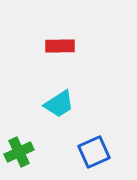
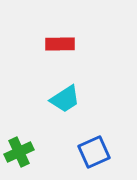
red rectangle: moved 2 px up
cyan trapezoid: moved 6 px right, 5 px up
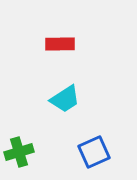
green cross: rotated 8 degrees clockwise
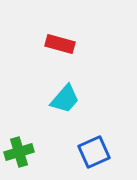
red rectangle: rotated 16 degrees clockwise
cyan trapezoid: rotated 16 degrees counterclockwise
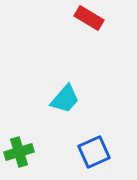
red rectangle: moved 29 px right, 26 px up; rotated 16 degrees clockwise
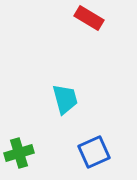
cyan trapezoid: rotated 56 degrees counterclockwise
green cross: moved 1 px down
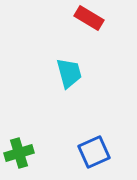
cyan trapezoid: moved 4 px right, 26 px up
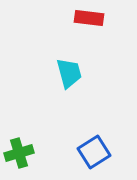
red rectangle: rotated 24 degrees counterclockwise
blue square: rotated 8 degrees counterclockwise
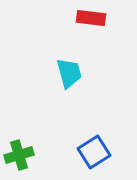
red rectangle: moved 2 px right
green cross: moved 2 px down
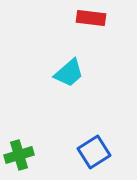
cyan trapezoid: rotated 64 degrees clockwise
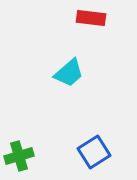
green cross: moved 1 px down
